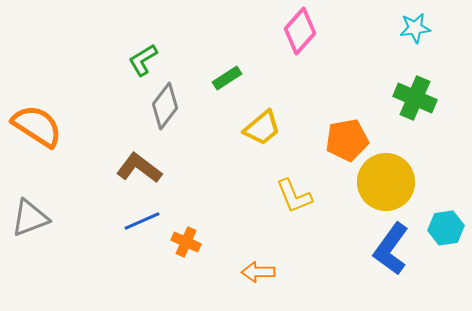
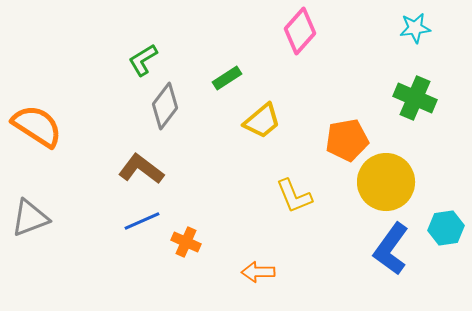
yellow trapezoid: moved 7 px up
brown L-shape: moved 2 px right, 1 px down
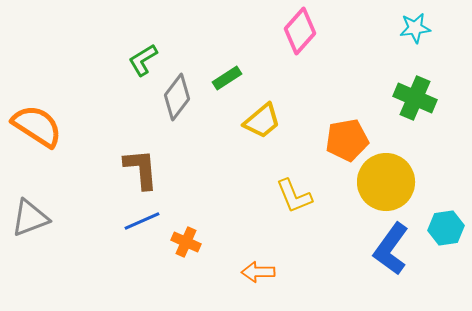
gray diamond: moved 12 px right, 9 px up
brown L-shape: rotated 48 degrees clockwise
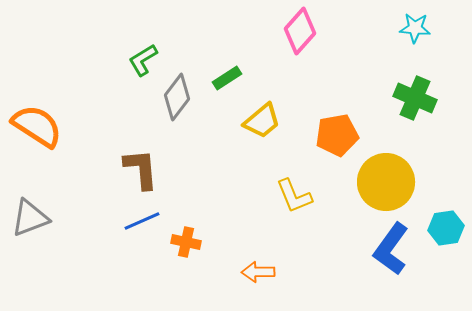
cyan star: rotated 12 degrees clockwise
orange pentagon: moved 10 px left, 5 px up
orange cross: rotated 12 degrees counterclockwise
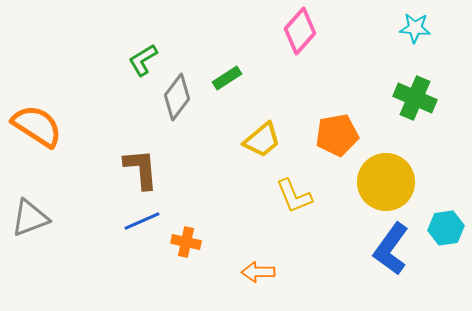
yellow trapezoid: moved 19 px down
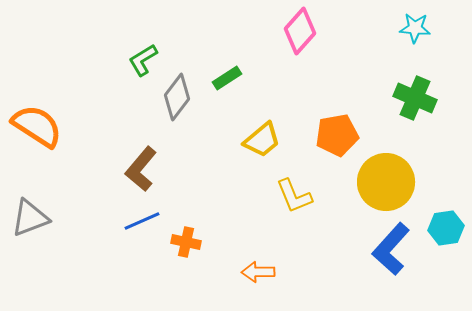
brown L-shape: rotated 135 degrees counterclockwise
blue L-shape: rotated 6 degrees clockwise
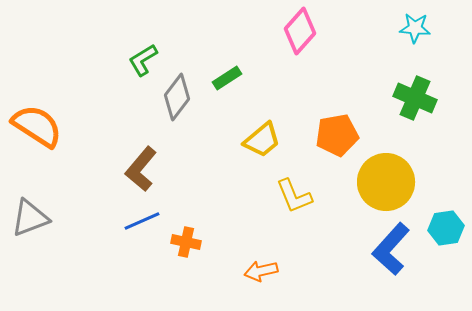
orange arrow: moved 3 px right, 1 px up; rotated 12 degrees counterclockwise
